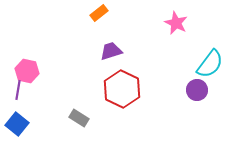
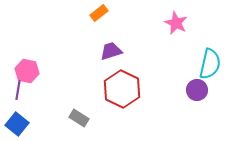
cyan semicircle: rotated 24 degrees counterclockwise
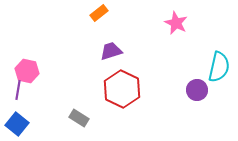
cyan semicircle: moved 9 px right, 3 px down
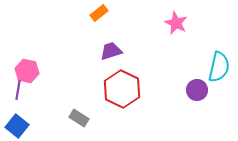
blue square: moved 2 px down
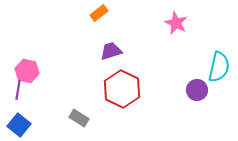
blue square: moved 2 px right, 1 px up
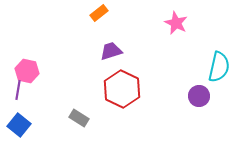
purple circle: moved 2 px right, 6 px down
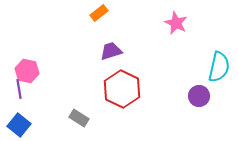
purple line: moved 1 px right, 1 px up; rotated 18 degrees counterclockwise
